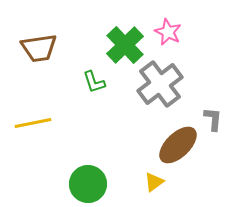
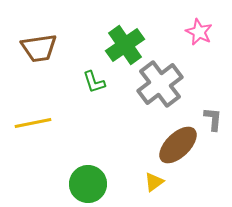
pink star: moved 31 px right
green cross: rotated 9 degrees clockwise
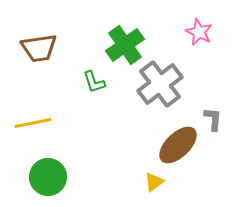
green circle: moved 40 px left, 7 px up
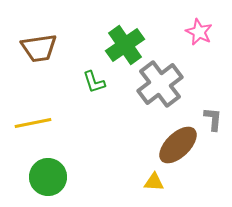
yellow triangle: rotated 40 degrees clockwise
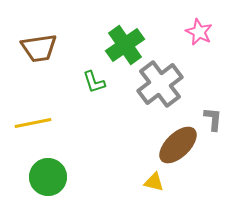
yellow triangle: rotated 10 degrees clockwise
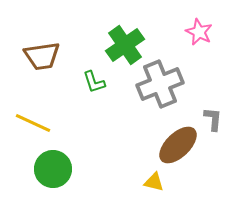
brown trapezoid: moved 3 px right, 8 px down
gray cross: rotated 15 degrees clockwise
yellow line: rotated 36 degrees clockwise
green circle: moved 5 px right, 8 px up
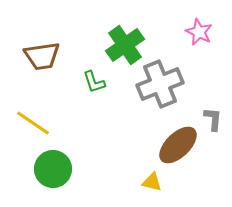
yellow line: rotated 9 degrees clockwise
yellow triangle: moved 2 px left
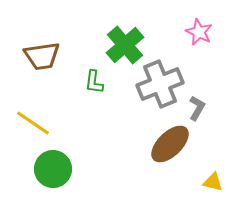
green cross: rotated 6 degrees counterclockwise
green L-shape: rotated 25 degrees clockwise
gray L-shape: moved 16 px left, 11 px up; rotated 25 degrees clockwise
brown ellipse: moved 8 px left, 1 px up
yellow triangle: moved 61 px right
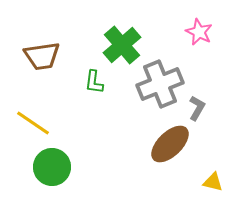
green cross: moved 3 px left
green circle: moved 1 px left, 2 px up
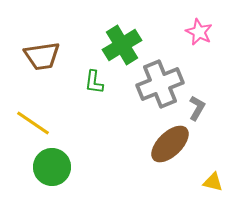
green cross: rotated 9 degrees clockwise
